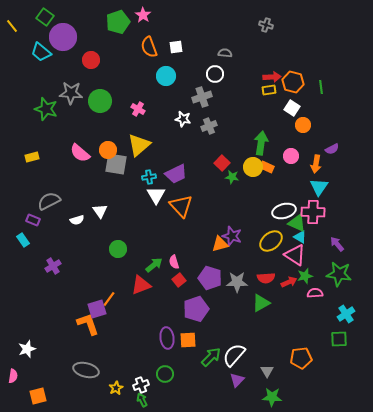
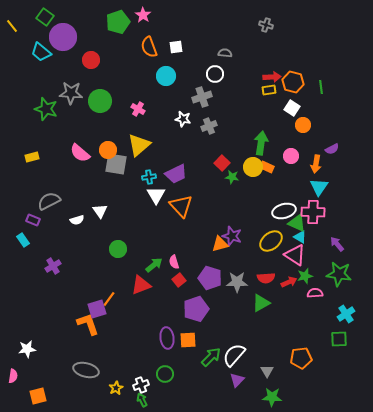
white star at (27, 349): rotated 12 degrees clockwise
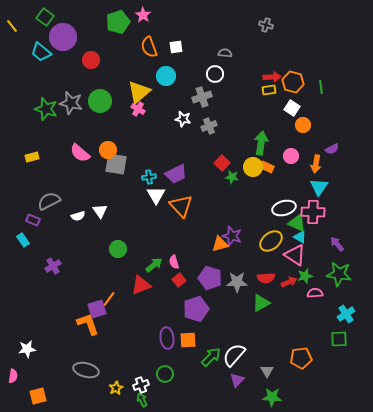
gray star at (71, 93): moved 10 px down; rotated 10 degrees clockwise
yellow triangle at (139, 145): moved 53 px up
white ellipse at (284, 211): moved 3 px up
white semicircle at (77, 220): moved 1 px right, 4 px up
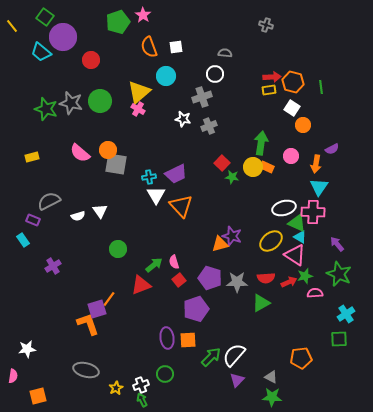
green star at (339, 274): rotated 15 degrees clockwise
gray triangle at (267, 371): moved 4 px right, 6 px down; rotated 32 degrees counterclockwise
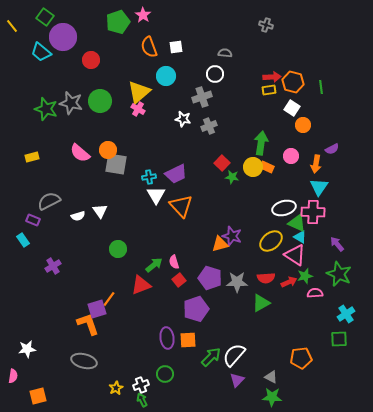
gray ellipse at (86, 370): moved 2 px left, 9 px up
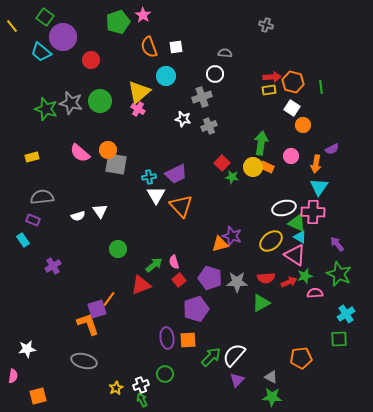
gray semicircle at (49, 201): moved 7 px left, 4 px up; rotated 20 degrees clockwise
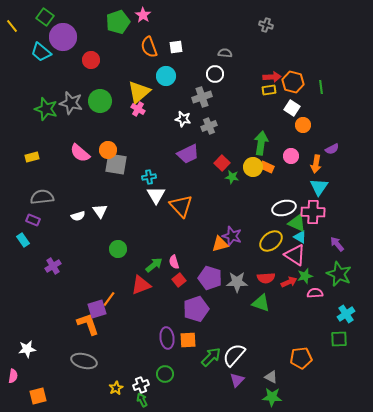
purple trapezoid at (176, 174): moved 12 px right, 20 px up
green triangle at (261, 303): rotated 48 degrees clockwise
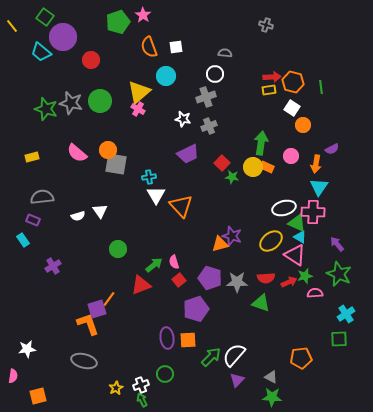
gray cross at (202, 97): moved 4 px right
pink semicircle at (80, 153): moved 3 px left
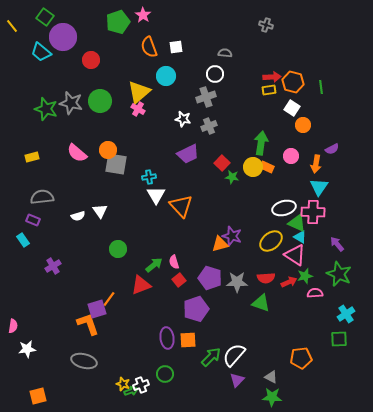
pink semicircle at (13, 376): moved 50 px up
yellow star at (116, 388): moved 7 px right, 4 px up; rotated 24 degrees counterclockwise
green arrow at (142, 400): moved 11 px left, 9 px up; rotated 96 degrees clockwise
